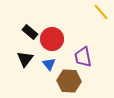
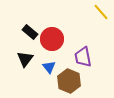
blue triangle: moved 3 px down
brown hexagon: rotated 20 degrees clockwise
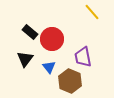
yellow line: moved 9 px left
brown hexagon: moved 1 px right
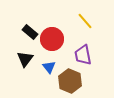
yellow line: moved 7 px left, 9 px down
purple trapezoid: moved 2 px up
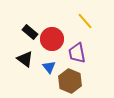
purple trapezoid: moved 6 px left, 2 px up
black triangle: rotated 30 degrees counterclockwise
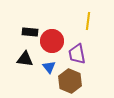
yellow line: moved 3 px right; rotated 48 degrees clockwise
black rectangle: rotated 35 degrees counterclockwise
red circle: moved 2 px down
purple trapezoid: moved 1 px down
black triangle: rotated 30 degrees counterclockwise
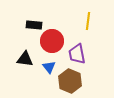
black rectangle: moved 4 px right, 7 px up
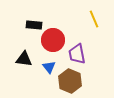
yellow line: moved 6 px right, 2 px up; rotated 30 degrees counterclockwise
red circle: moved 1 px right, 1 px up
black triangle: moved 1 px left
